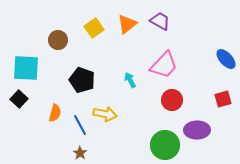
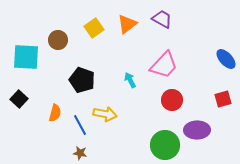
purple trapezoid: moved 2 px right, 2 px up
cyan square: moved 11 px up
brown star: rotated 24 degrees counterclockwise
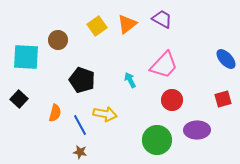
yellow square: moved 3 px right, 2 px up
green circle: moved 8 px left, 5 px up
brown star: moved 1 px up
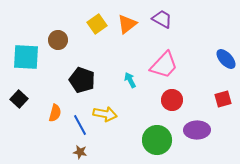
yellow square: moved 2 px up
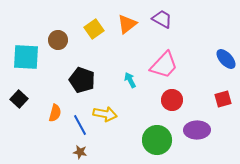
yellow square: moved 3 px left, 5 px down
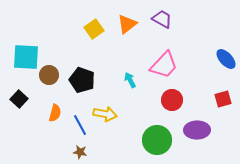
brown circle: moved 9 px left, 35 px down
